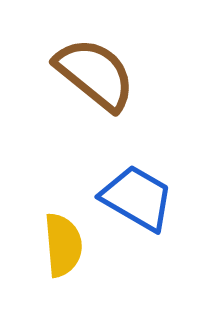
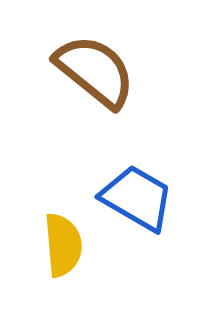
brown semicircle: moved 3 px up
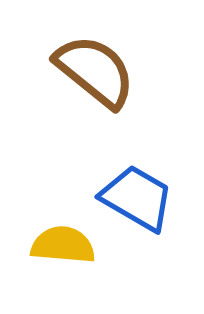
yellow semicircle: rotated 80 degrees counterclockwise
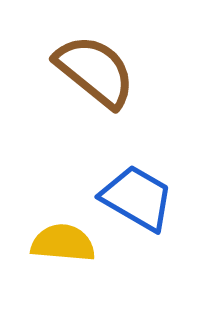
yellow semicircle: moved 2 px up
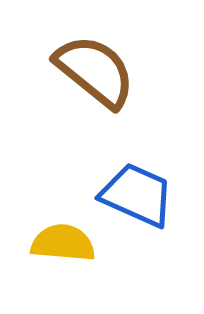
blue trapezoid: moved 3 px up; rotated 6 degrees counterclockwise
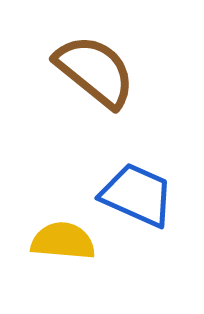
yellow semicircle: moved 2 px up
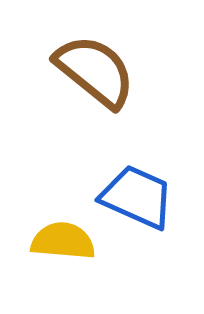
blue trapezoid: moved 2 px down
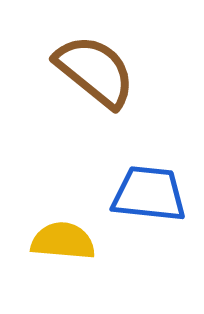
blue trapezoid: moved 12 px right, 3 px up; rotated 18 degrees counterclockwise
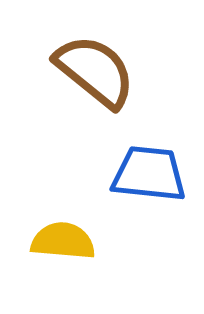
blue trapezoid: moved 20 px up
